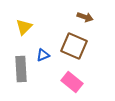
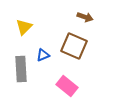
pink rectangle: moved 5 px left, 4 px down
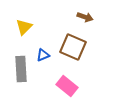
brown square: moved 1 px left, 1 px down
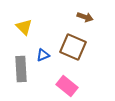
yellow triangle: rotated 30 degrees counterclockwise
